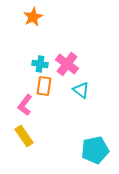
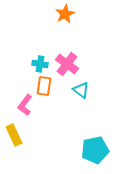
orange star: moved 32 px right, 3 px up
yellow rectangle: moved 10 px left, 1 px up; rotated 10 degrees clockwise
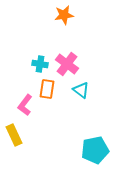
orange star: moved 1 px left, 1 px down; rotated 18 degrees clockwise
orange rectangle: moved 3 px right, 3 px down
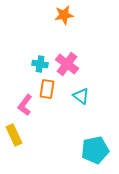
cyan triangle: moved 6 px down
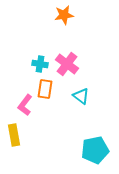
orange rectangle: moved 2 px left
yellow rectangle: rotated 15 degrees clockwise
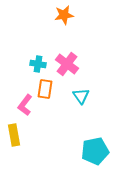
cyan cross: moved 2 px left
cyan triangle: rotated 18 degrees clockwise
cyan pentagon: moved 1 px down
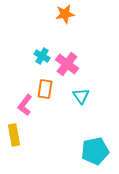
orange star: moved 1 px right, 1 px up
cyan cross: moved 4 px right, 8 px up; rotated 21 degrees clockwise
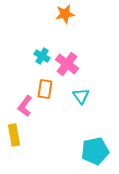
pink L-shape: moved 1 px down
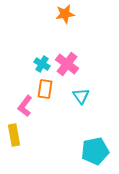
cyan cross: moved 8 px down
